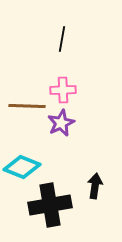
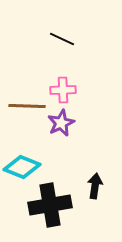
black line: rotated 75 degrees counterclockwise
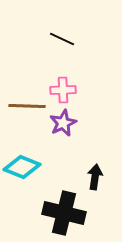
purple star: moved 2 px right
black arrow: moved 9 px up
black cross: moved 14 px right, 8 px down; rotated 24 degrees clockwise
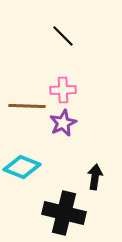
black line: moved 1 px right, 3 px up; rotated 20 degrees clockwise
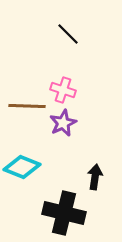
black line: moved 5 px right, 2 px up
pink cross: rotated 20 degrees clockwise
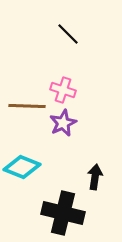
black cross: moved 1 px left
